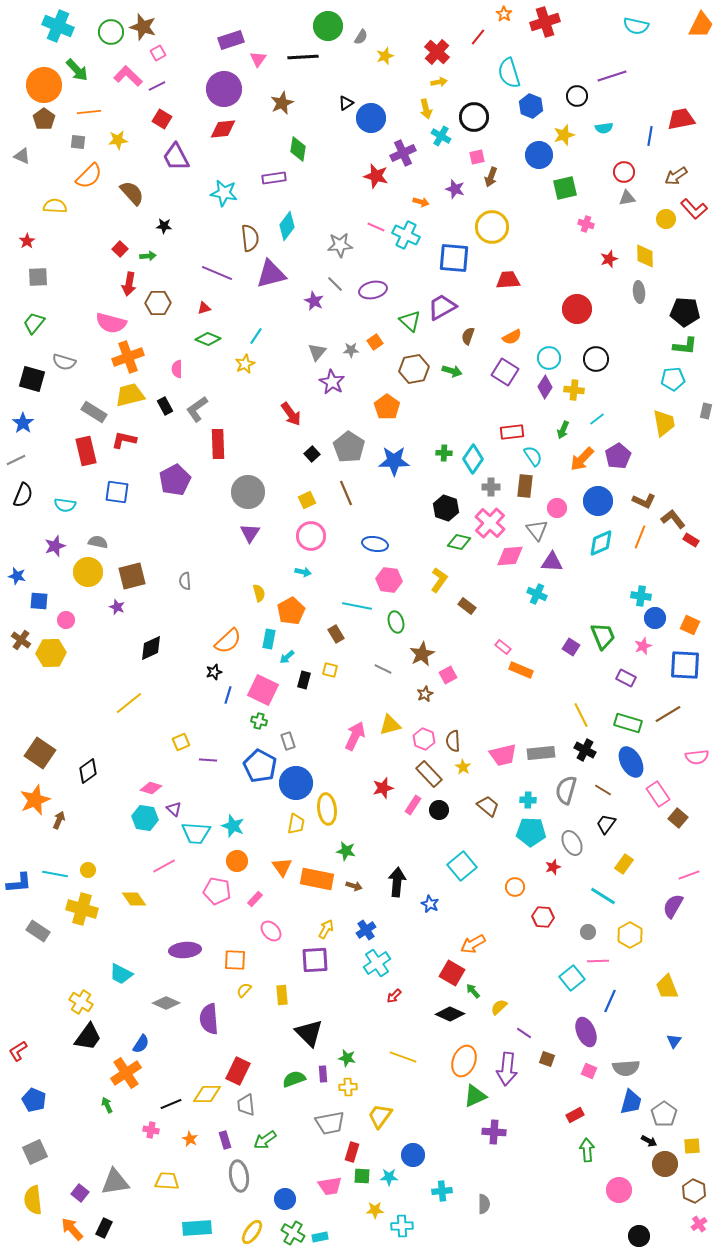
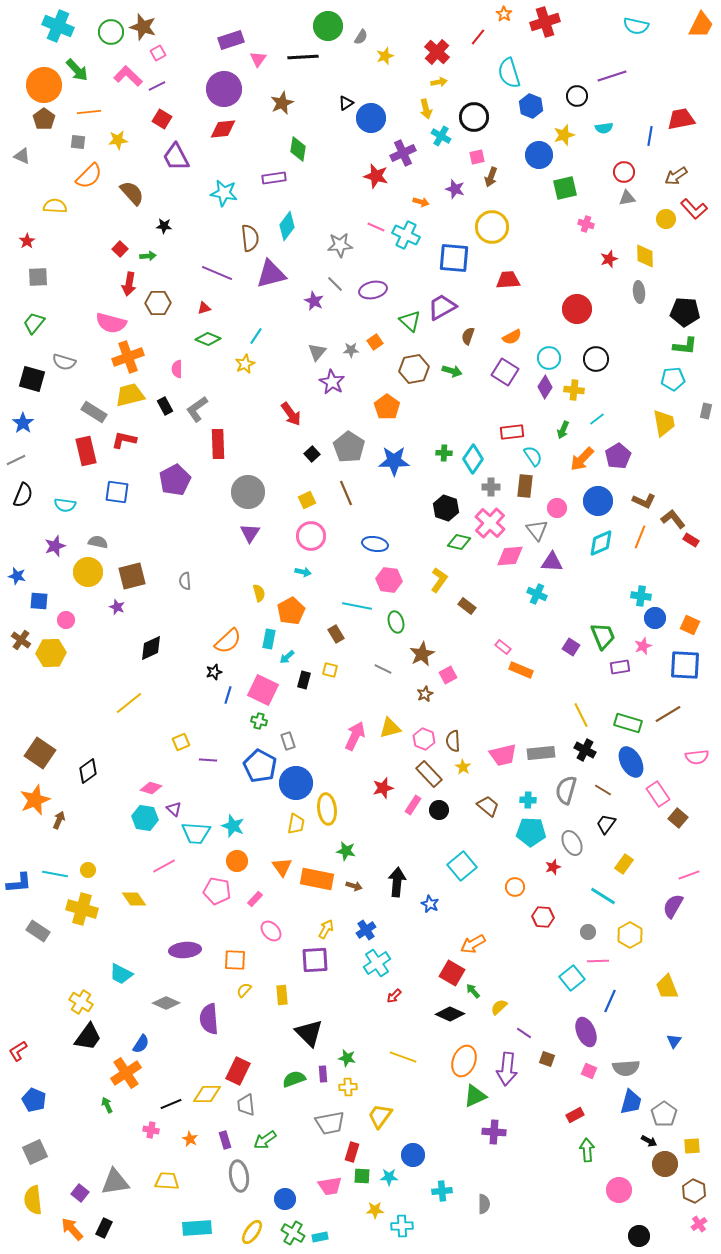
purple rectangle at (626, 678): moved 6 px left, 11 px up; rotated 36 degrees counterclockwise
yellow triangle at (390, 725): moved 3 px down
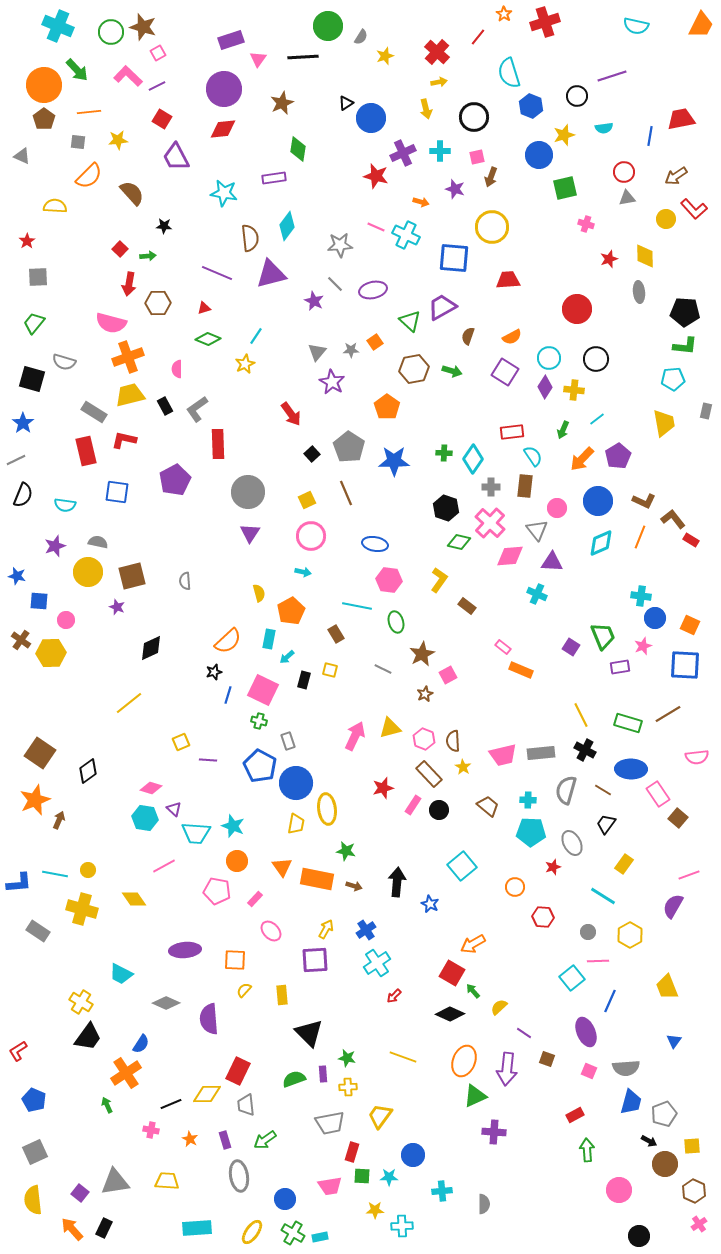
cyan cross at (441, 136): moved 1 px left, 15 px down; rotated 30 degrees counterclockwise
blue ellipse at (631, 762): moved 7 px down; rotated 60 degrees counterclockwise
gray pentagon at (664, 1114): rotated 15 degrees clockwise
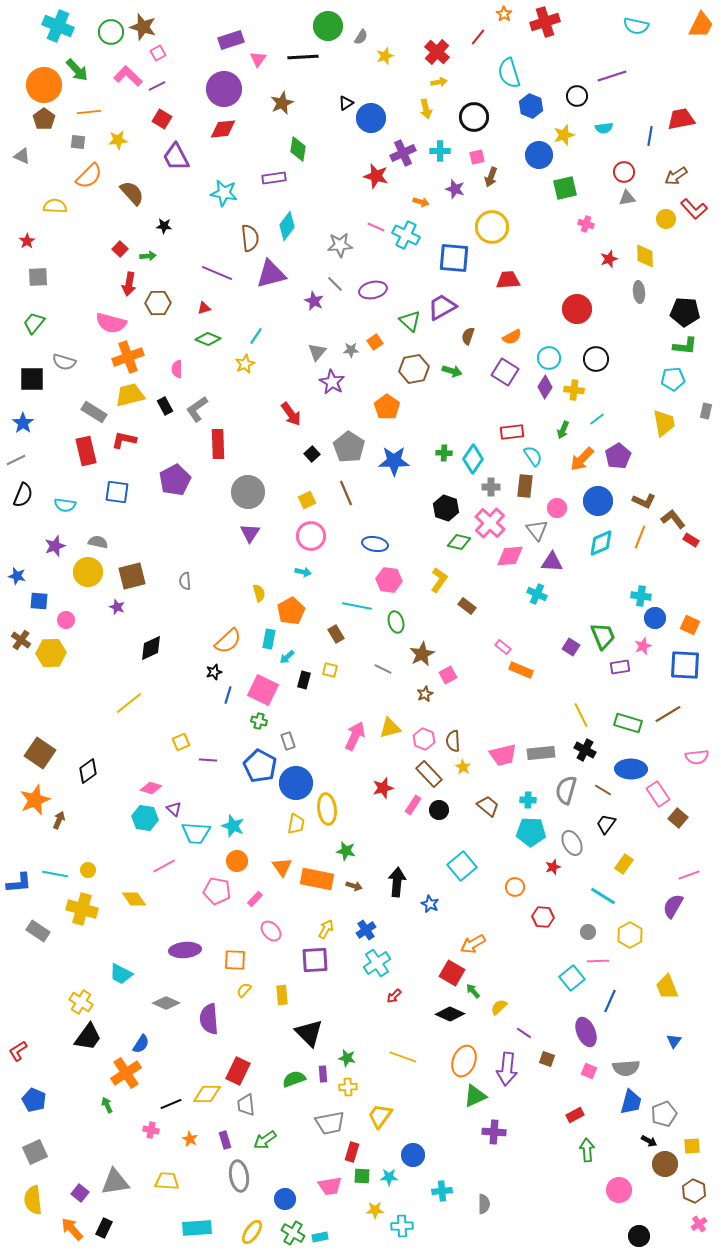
black square at (32, 379): rotated 16 degrees counterclockwise
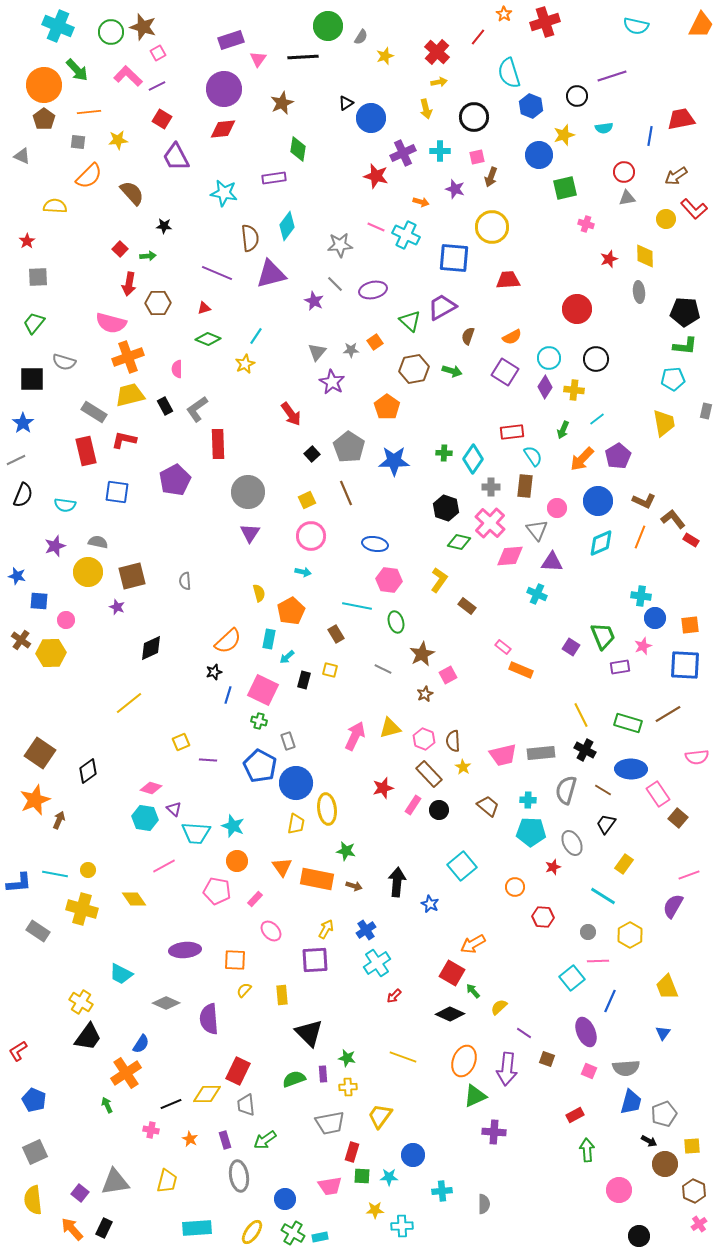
orange square at (690, 625): rotated 30 degrees counterclockwise
blue triangle at (674, 1041): moved 11 px left, 8 px up
yellow trapezoid at (167, 1181): rotated 100 degrees clockwise
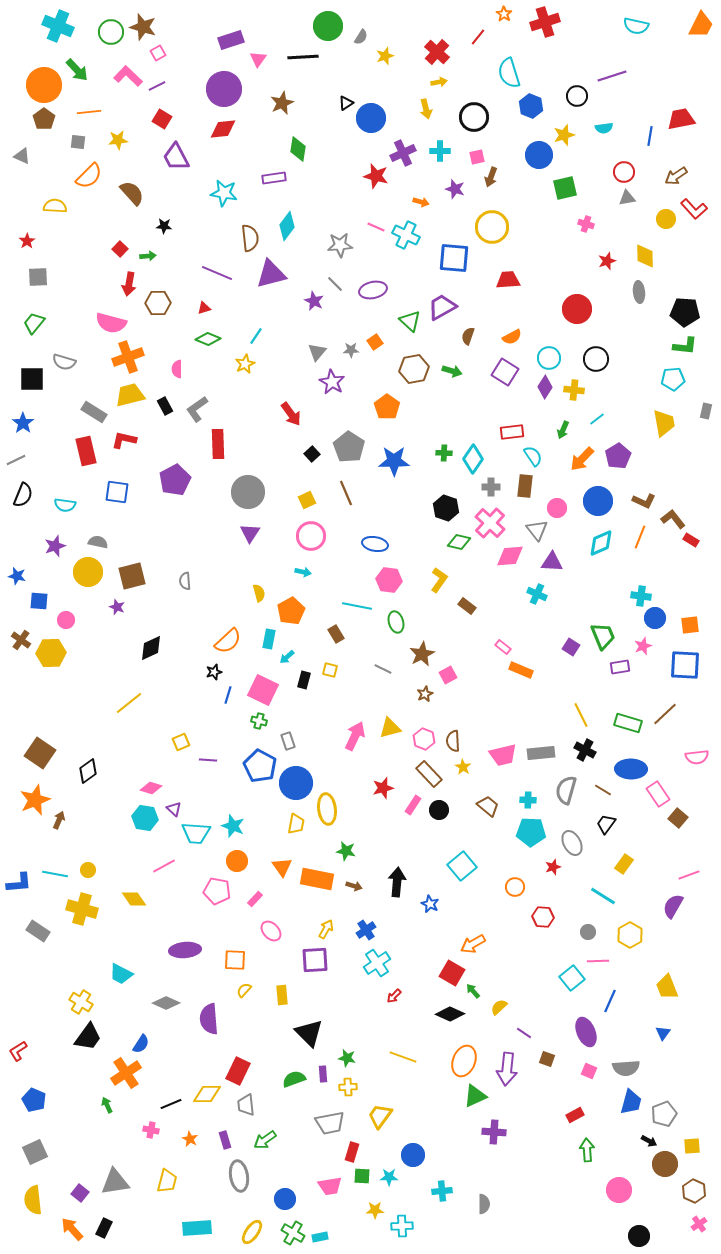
red star at (609, 259): moved 2 px left, 2 px down
brown line at (668, 714): moved 3 px left; rotated 12 degrees counterclockwise
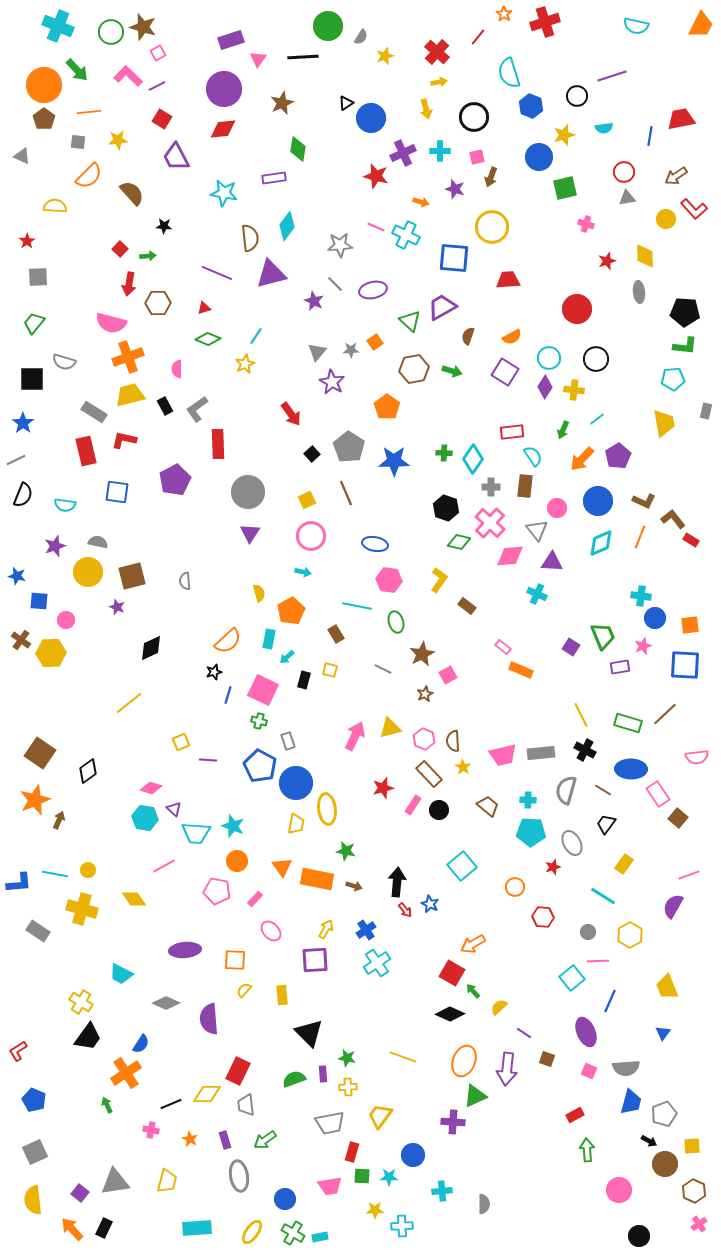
blue circle at (539, 155): moved 2 px down
red arrow at (394, 996): moved 11 px right, 86 px up; rotated 84 degrees counterclockwise
purple cross at (494, 1132): moved 41 px left, 10 px up
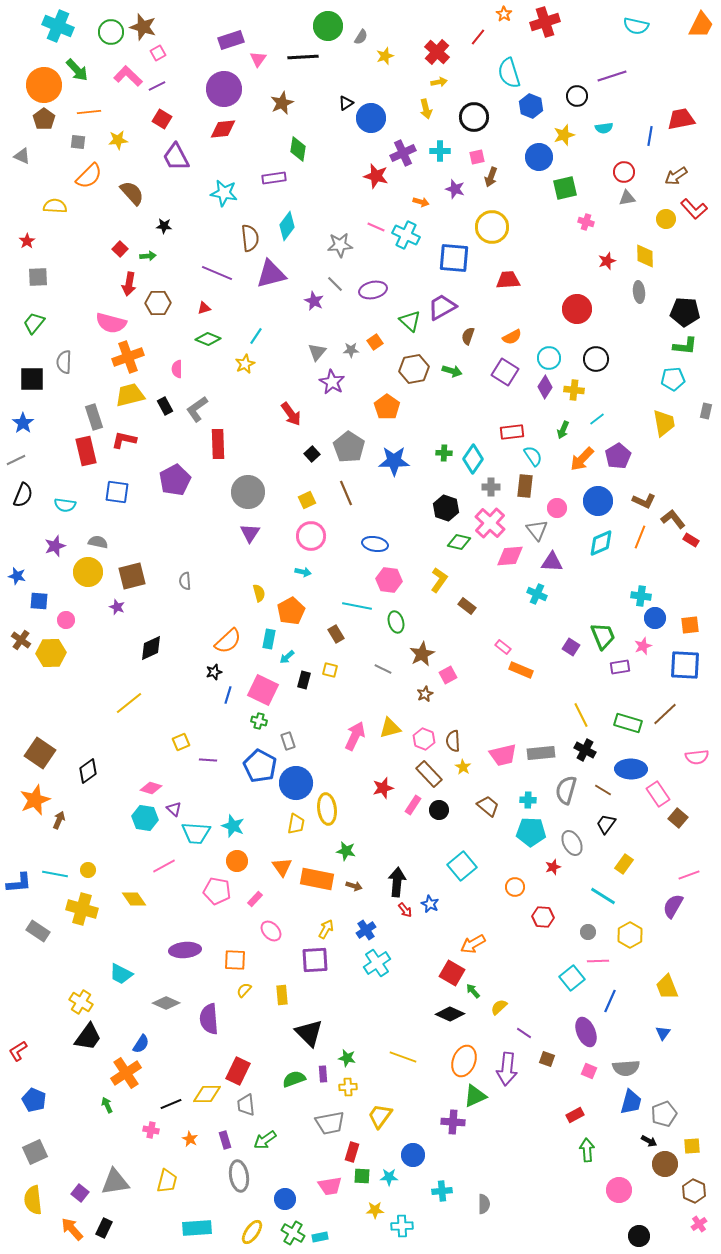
pink cross at (586, 224): moved 2 px up
gray semicircle at (64, 362): rotated 75 degrees clockwise
gray rectangle at (94, 412): moved 5 px down; rotated 40 degrees clockwise
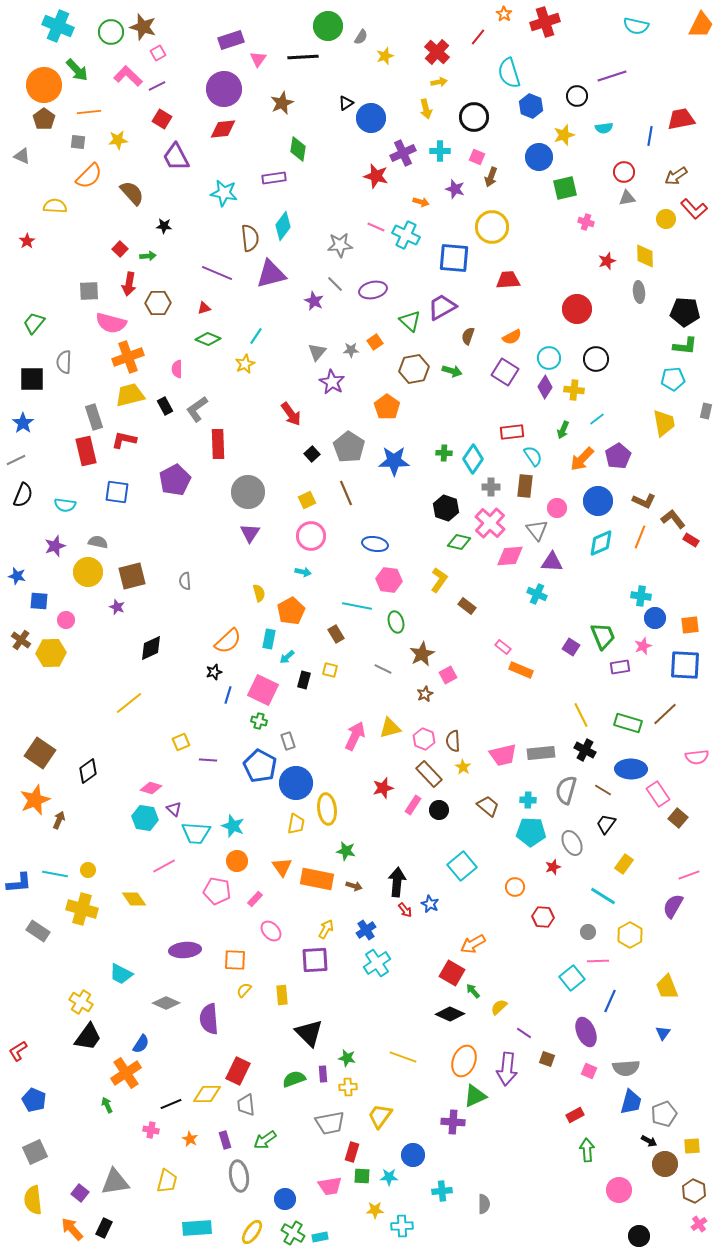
pink square at (477, 157): rotated 35 degrees clockwise
cyan diamond at (287, 226): moved 4 px left
gray square at (38, 277): moved 51 px right, 14 px down
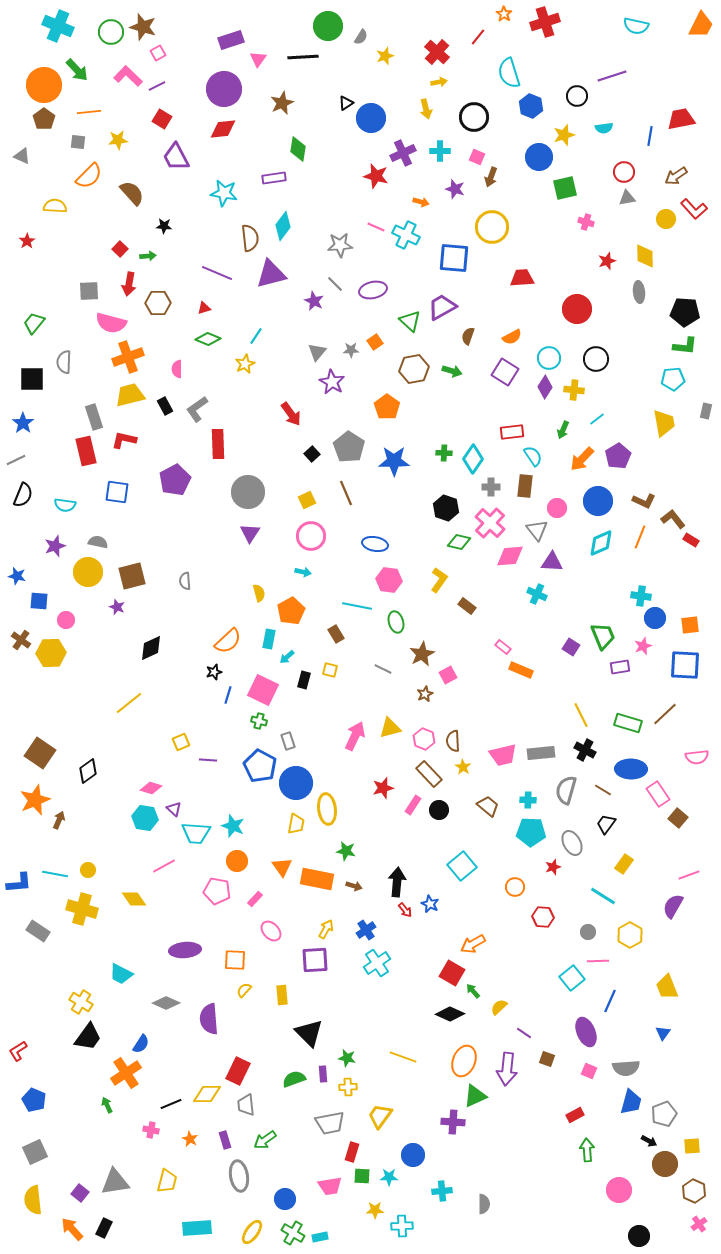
red trapezoid at (508, 280): moved 14 px right, 2 px up
